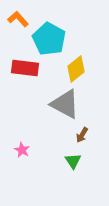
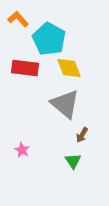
yellow diamond: moved 7 px left, 1 px up; rotated 72 degrees counterclockwise
gray triangle: rotated 12 degrees clockwise
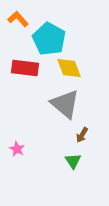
pink star: moved 5 px left, 1 px up
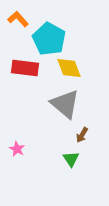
green triangle: moved 2 px left, 2 px up
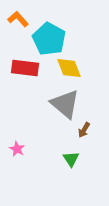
brown arrow: moved 2 px right, 5 px up
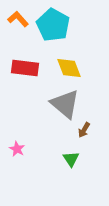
cyan pentagon: moved 4 px right, 14 px up
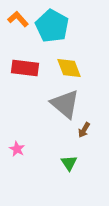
cyan pentagon: moved 1 px left, 1 px down
green triangle: moved 2 px left, 4 px down
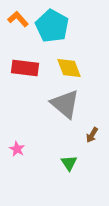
brown arrow: moved 8 px right, 5 px down
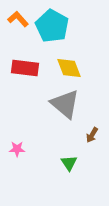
pink star: rotated 28 degrees counterclockwise
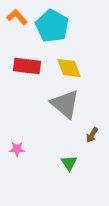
orange L-shape: moved 1 px left, 2 px up
red rectangle: moved 2 px right, 2 px up
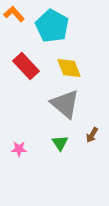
orange L-shape: moved 3 px left, 3 px up
red rectangle: moved 1 px left; rotated 40 degrees clockwise
pink star: moved 2 px right
green triangle: moved 9 px left, 20 px up
